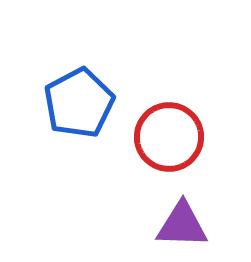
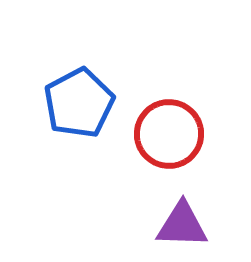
red circle: moved 3 px up
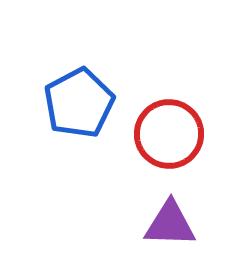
purple triangle: moved 12 px left, 1 px up
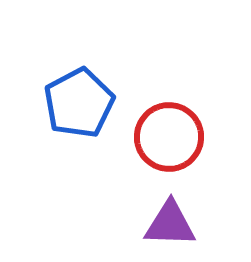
red circle: moved 3 px down
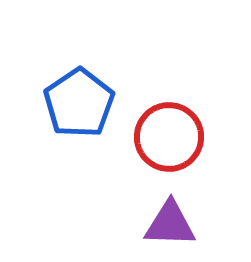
blue pentagon: rotated 6 degrees counterclockwise
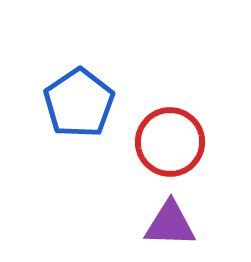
red circle: moved 1 px right, 5 px down
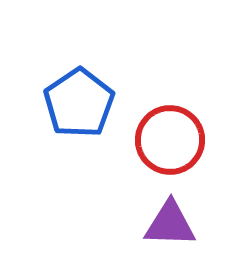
red circle: moved 2 px up
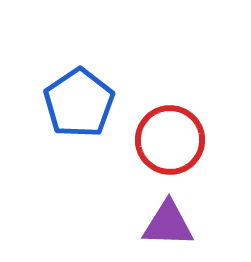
purple triangle: moved 2 px left
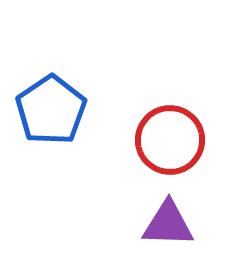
blue pentagon: moved 28 px left, 7 px down
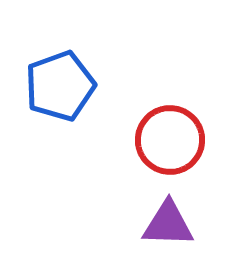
blue pentagon: moved 9 px right, 24 px up; rotated 14 degrees clockwise
